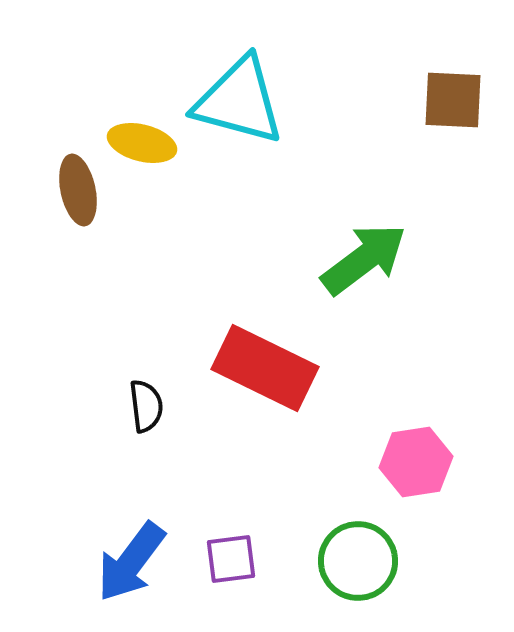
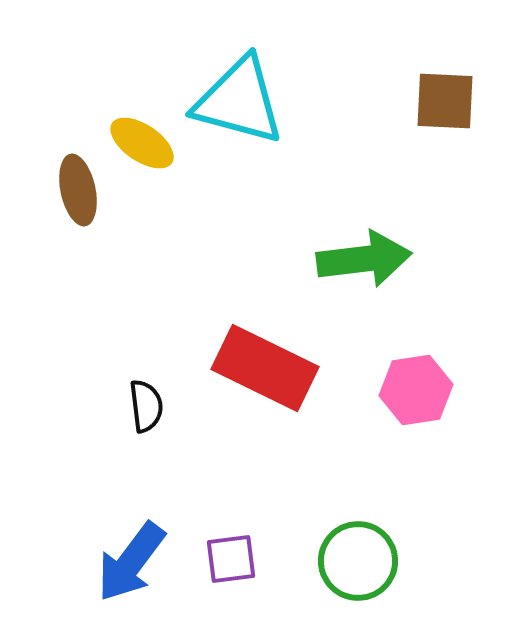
brown square: moved 8 px left, 1 px down
yellow ellipse: rotated 20 degrees clockwise
green arrow: rotated 30 degrees clockwise
pink hexagon: moved 72 px up
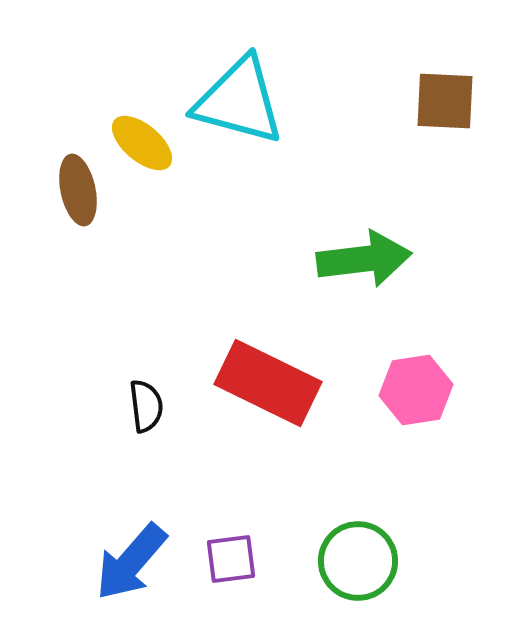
yellow ellipse: rotated 6 degrees clockwise
red rectangle: moved 3 px right, 15 px down
blue arrow: rotated 4 degrees clockwise
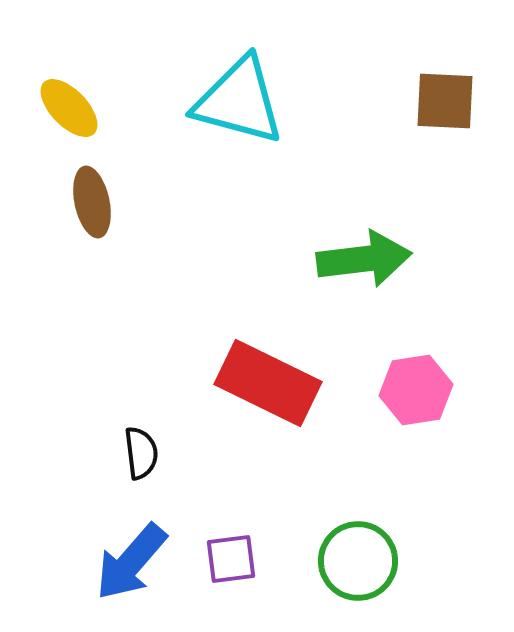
yellow ellipse: moved 73 px left, 35 px up; rotated 6 degrees clockwise
brown ellipse: moved 14 px right, 12 px down
black semicircle: moved 5 px left, 47 px down
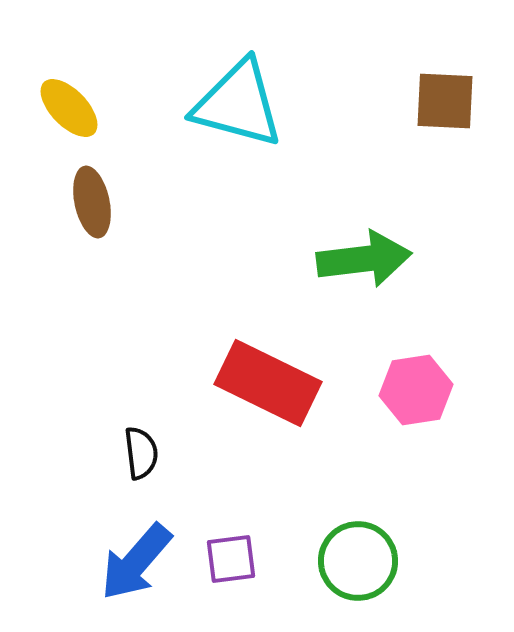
cyan triangle: moved 1 px left, 3 px down
blue arrow: moved 5 px right
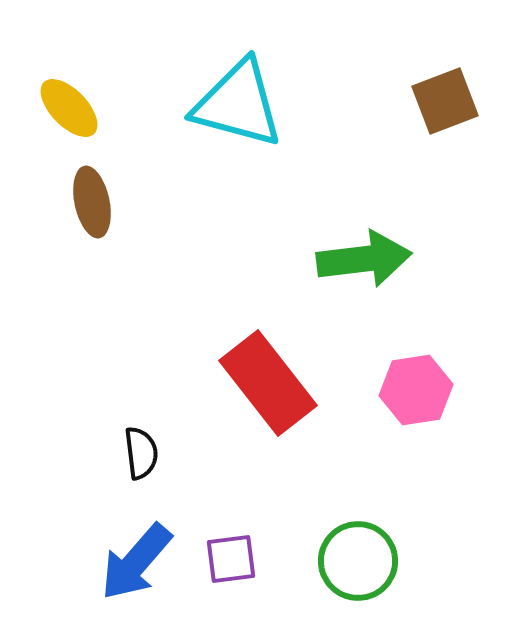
brown square: rotated 24 degrees counterclockwise
red rectangle: rotated 26 degrees clockwise
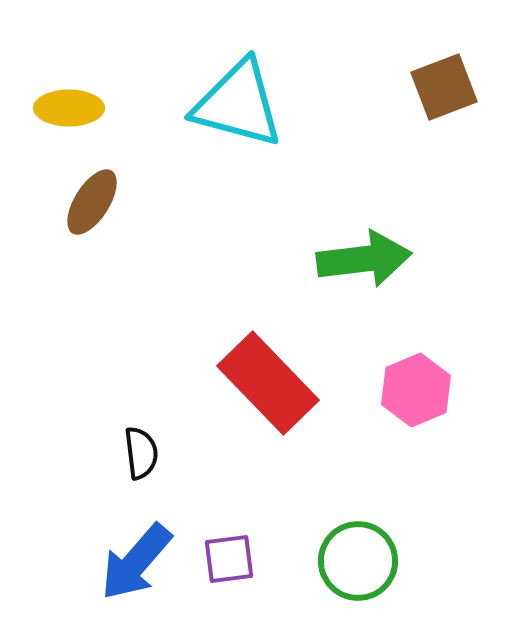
brown square: moved 1 px left, 14 px up
yellow ellipse: rotated 46 degrees counterclockwise
brown ellipse: rotated 44 degrees clockwise
red rectangle: rotated 6 degrees counterclockwise
pink hexagon: rotated 14 degrees counterclockwise
purple square: moved 2 px left
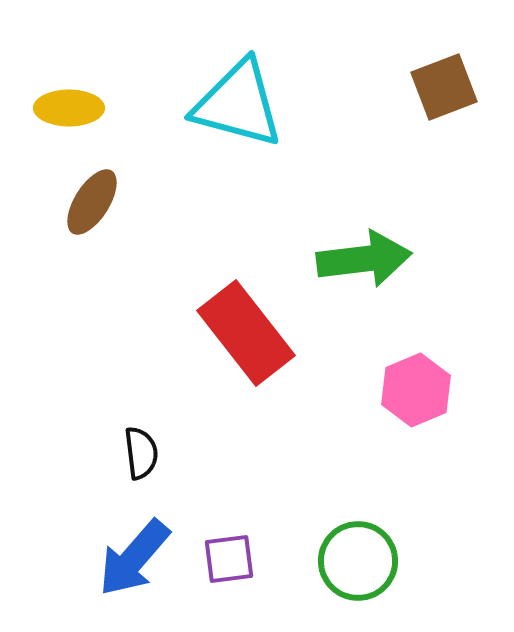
red rectangle: moved 22 px left, 50 px up; rotated 6 degrees clockwise
blue arrow: moved 2 px left, 4 px up
